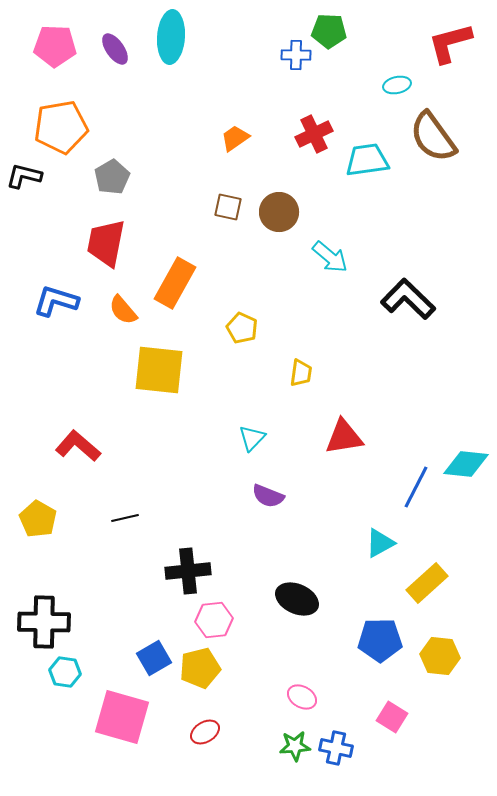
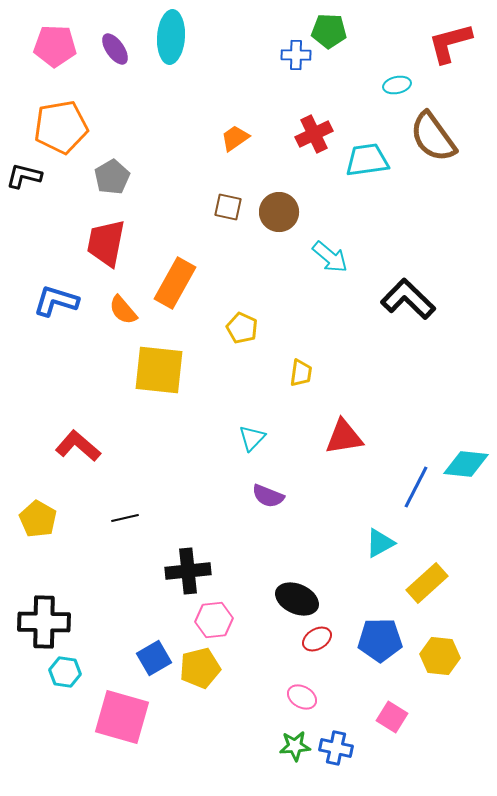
red ellipse at (205, 732): moved 112 px right, 93 px up
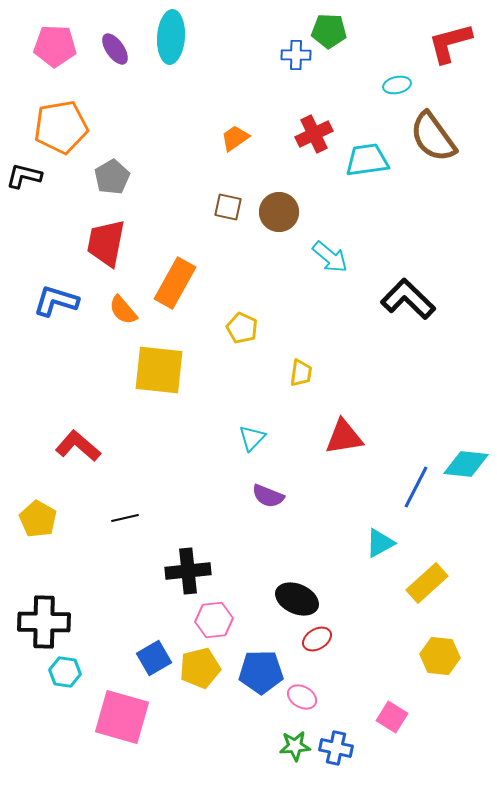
blue pentagon at (380, 640): moved 119 px left, 32 px down
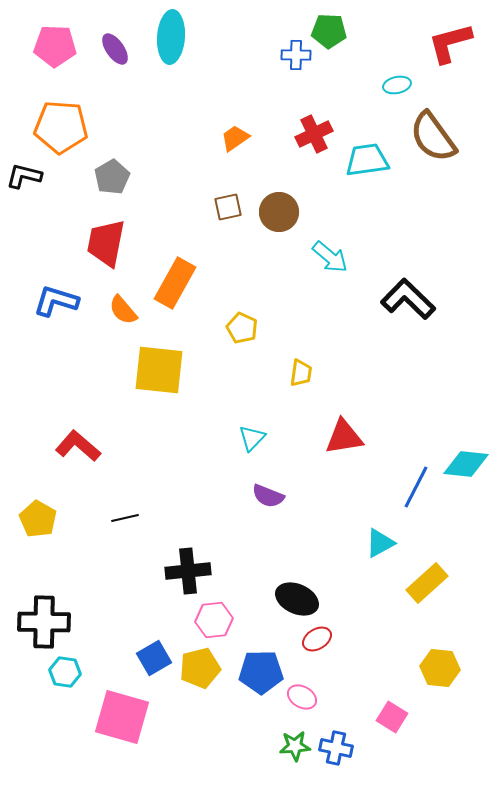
orange pentagon at (61, 127): rotated 14 degrees clockwise
brown square at (228, 207): rotated 24 degrees counterclockwise
yellow hexagon at (440, 656): moved 12 px down
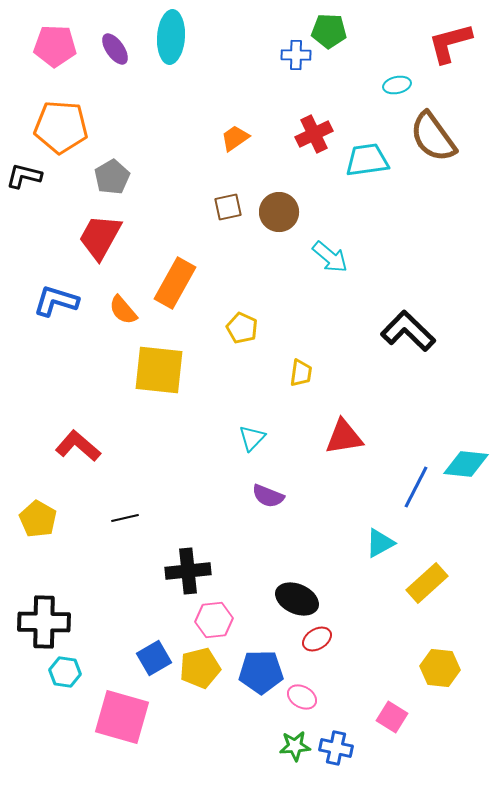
red trapezoid at (106, 243): moved 6 px left, 6 px up; rotated 18 degrees clockwise
black L-shape at (408, 299): moved 32 px down
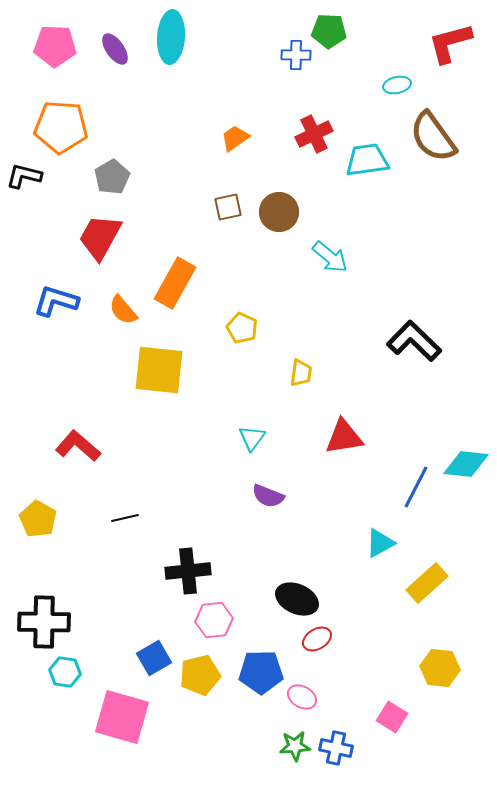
black L-shape at (408, 331): moved 6 px right, 10 px down
cyan triangle at (252, 438): rotated 8 degrees counterclockwise
yellow pentagon at (200, 668): moved 7 px down
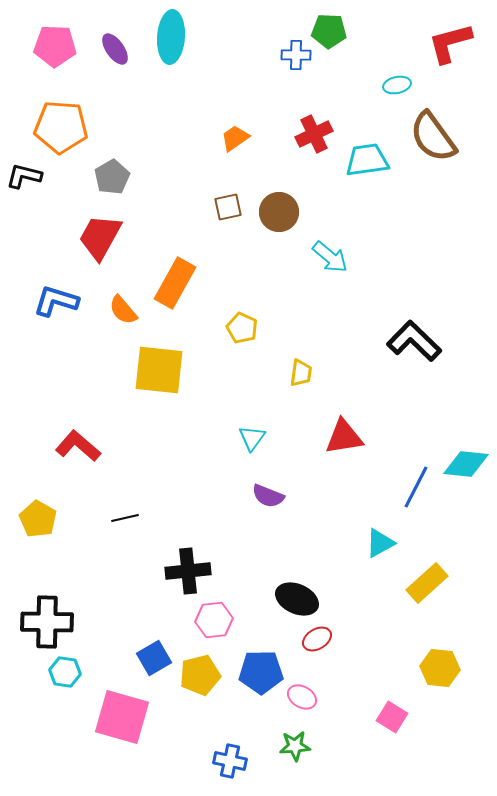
black cross at (44, 622): moved 3 px right
blue cross at (336, 748): moved 106 px left, 13 px down
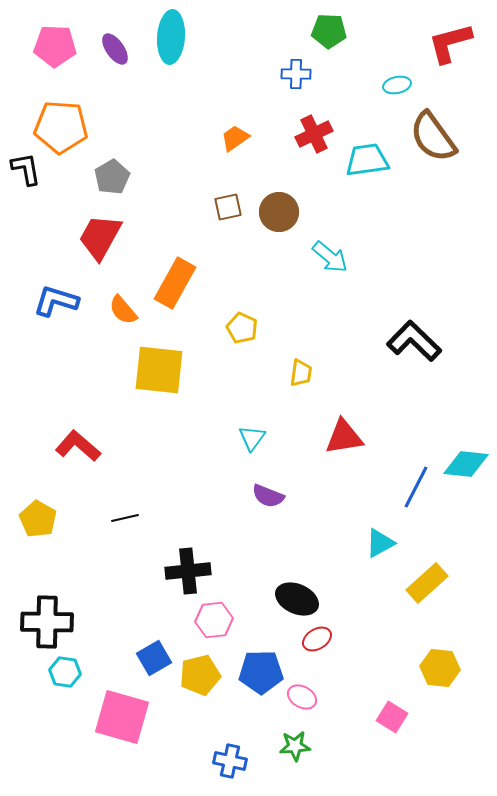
blue cross at (296, 55): moved 19 px down
black L-shape at (24, 176): moved 2 px right, 7 px up; rotated 66 degrees clockwise
